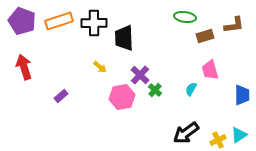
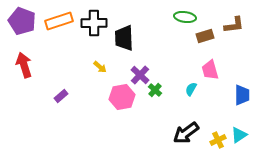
red arrow: moved 2 px up
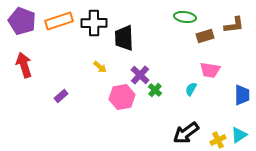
pink trapezoid: rotated 65 degrees counterclockwise
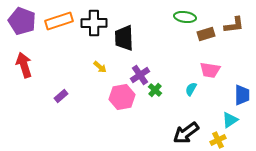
brown rectangle: moved 1 px right, 2 px up
purple cross: rotated 12 degrees clockwise
cyan triangle: moved 9 px left, 15 px up
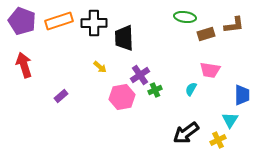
green cross: rotated 24 degrees clockwise
cyan triangle: rotated 24 degrees counterclockwise
